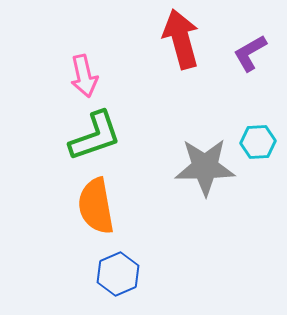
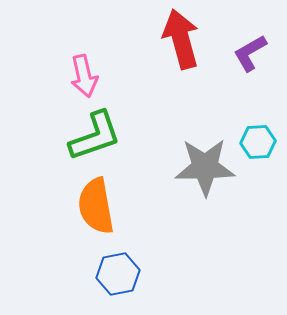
blue hexagon: rotated 12 degrees clockwise
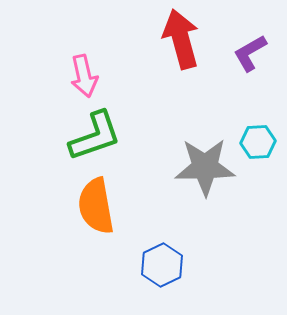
blue hexagon: moved 44 px right, 9 px up; rotated 15 degrees counterclockwise
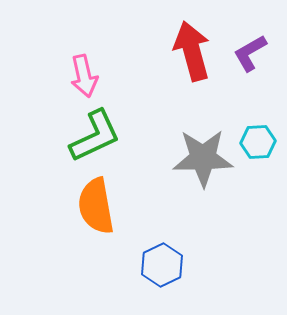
red arrow: moved 11 px right, 12 px down
green L-shape: rotated 6 degrees counterclockwise
gray star: moved 2 px left, 9 px up
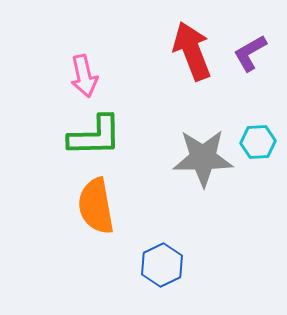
red arrow: rotated 6 degrees counterclockwise
green L-shape: rotated 24 degrees clockwise
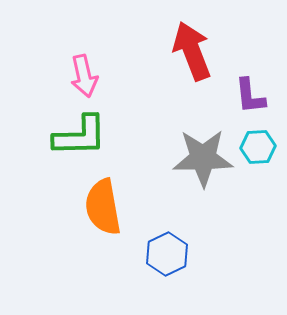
purple L-shape: moved 43 px down; rotated 66 degrees counterclockwise
green L-shape: moved 15 px left
cyan hexagon: moved 5 px down
orange semicircle: moved 7 px right, 1 px down
blue hexagon: moved 5 px right, 11 px up
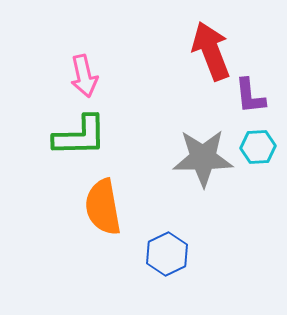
red arrow: moved 19 px right
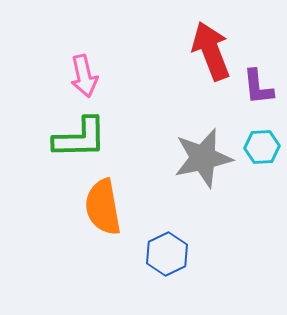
purple L-shape: moved 8 px right, 9 px up
green L-shape: moved 2 px down
cyan hexagon: moved 4 px right
gray star: rotated 12 degrees counterclockwise
